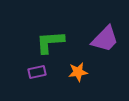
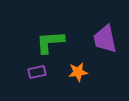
purple trapezoid: rotated 124 degrees clockwise
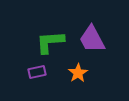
purple trapezoid: moved 13 px left; rotated 16 degrees counterclockwise
orange star: moved 1 px down; rotated 24 degrees counterclockwise
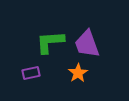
purple trapezoid: moved 5 px left, 5 px down; rotated 8 degrees clockwise
purple rectangle: moved 6 px left, 1 px down
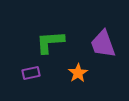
purple trapezoid: moved 16 px right
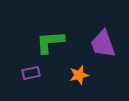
orange star: moved 1 px right, 2 px down; rotated 18 degrees clockwise
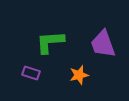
purple rectangle: rotated 30 degrees clockwise
